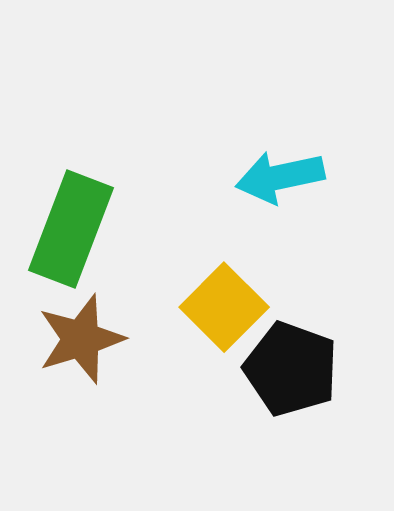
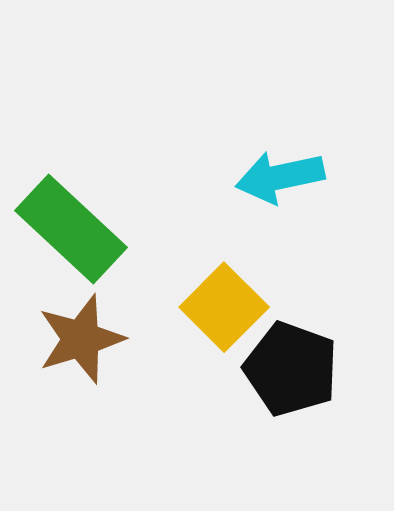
green rectangle: rotated 68 degrees counterclockwise
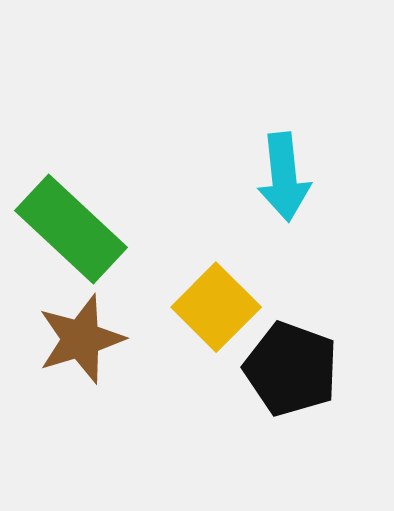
cyan arrow: moved 4 px right; rotated 84 degrees counterclockwise
yellow square: moved 8 px left
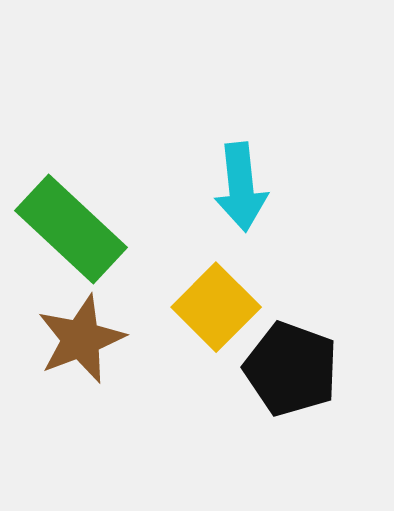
cyan arrow: moved 43 px left, 10 px down
brown star: rotated 4 degrees counterclockwise
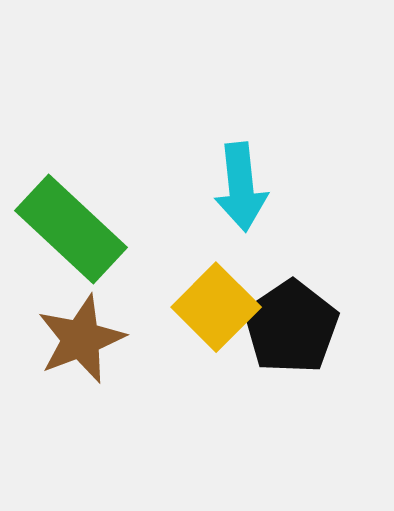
black pentagon: moved 42 px up; rotated 18 degrees clockwise
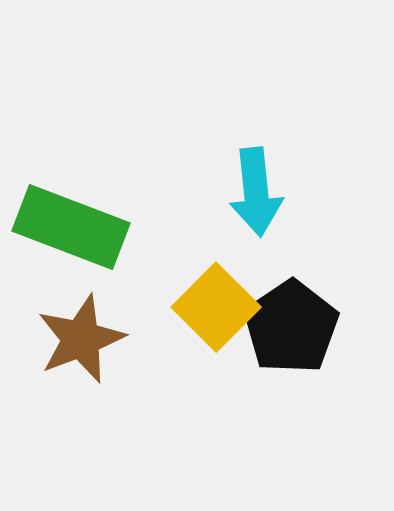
cyan arrow: moved 15 px right, 5 px down
green rectangle: moved 2 px up; rotated 22 degrees counterclockwise
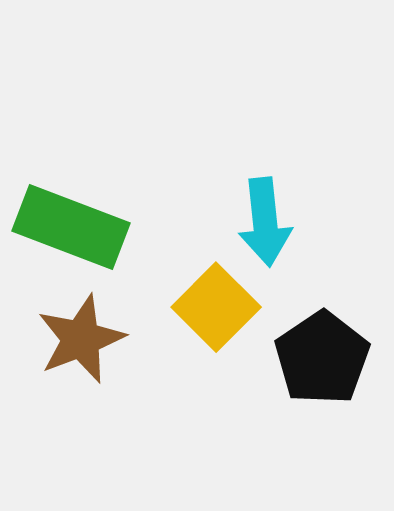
cyan arrow: moved 9 px right, 30 px down
black pentagon: moved 31 px right, 31 px down
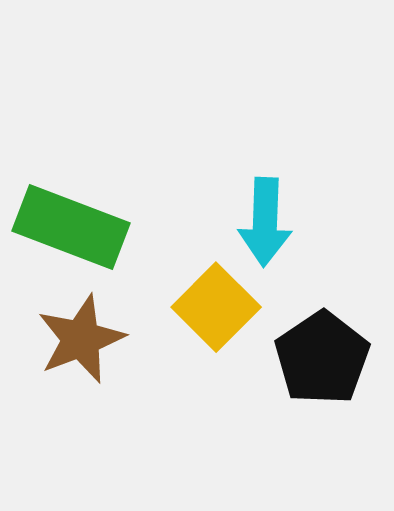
cyan arrow: rotated 8 degrees clockwise
